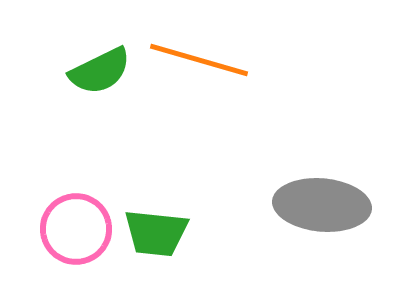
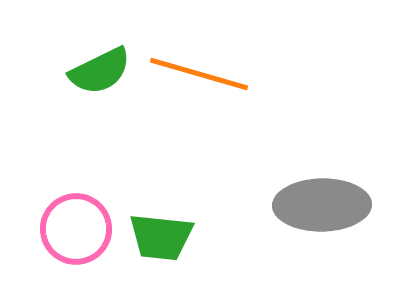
orange line: moved 14 px down
gray ellipse: rotated 6 degrees counterclockwise
green trapezoid: moved 5 px right, 4 px down
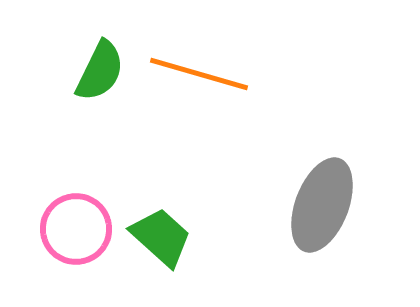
green semicircle: rotated 38 degrees counterclockwise
gray ellipse: rotated 68 degrees counterclockwise
green trapezoid: rotated 144 degrees counterclockwise
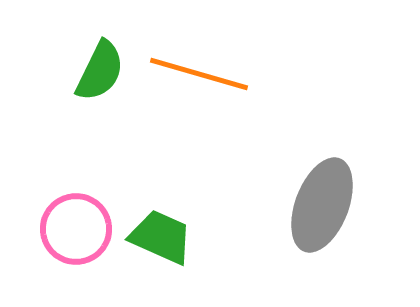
green trapezoid: rotated 18 degrees counterclockwise
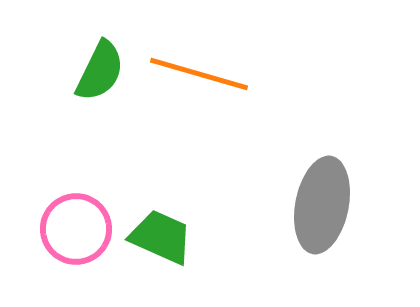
gray ellipse: rotated 10 degrees counterclockwise
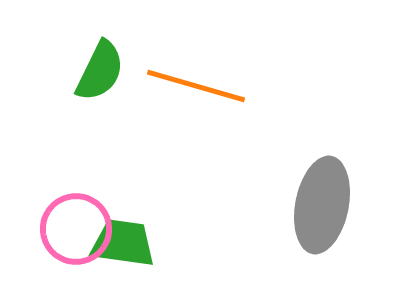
orange line: moved 3 px left, 12 px down
green trapezoid: moved 38 px left, 6 px down; rotated 16 degrees counterclockwise
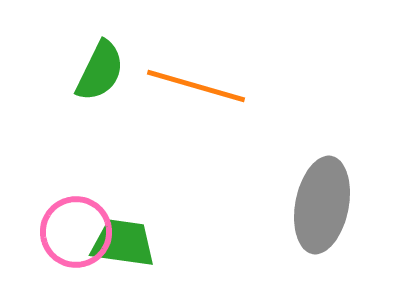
pink circle: moved 3 px down
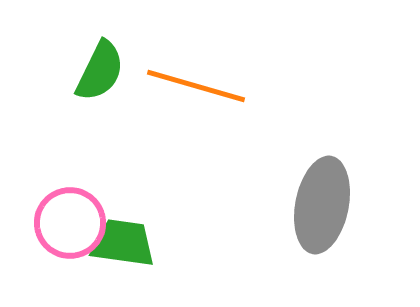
pink circle: moved 6 px left, 9 px up
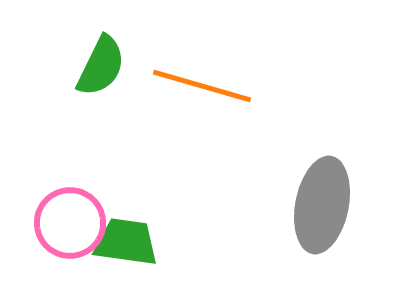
green semicircle: moved 1 px right, 5 px up
orange line: moved 6 px right
green trapezoid: moved 3 px right, 1 px up
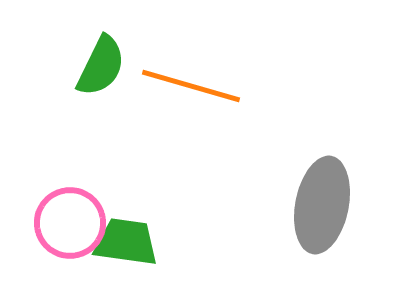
orange line: moved 11 px left
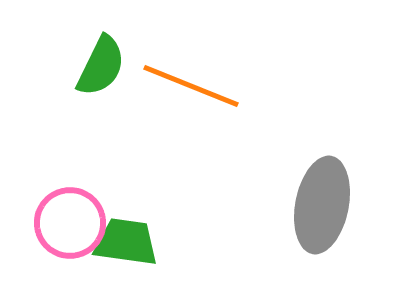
orange line: rotated 6 degrees clockwise
